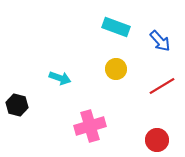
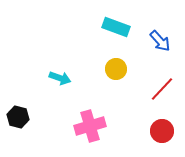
red line: moved 3 px down; rotated 16 degrees counterclockwise
black hexagon: moved 1 px right, 12 px down
red circle: moved 5 px right, 9 px up
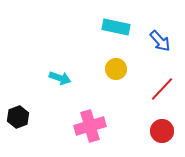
cyan rectangle: rotated 8 degrees counterclockwise
black hexagon: rotated 25 degrees clockwise
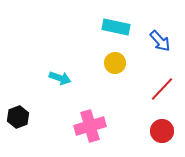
yellow circle: moved 1 px left, 6 px up
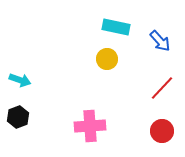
yellow circle: moved 8 px left, 4 px up
cyan arrow: moved 40 px left, 2 px down
red line: moved 1 px up
pink cross: rotated 12 degrees clockwise
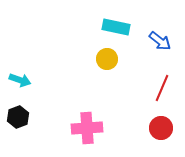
blue arrow: rotated 10 degrees counterclockwise
red line: rotated 20 degrees counterclockwise
pink cross: moved 3 px left, 2 px down
red circle: moved 1 px left, 3 px up
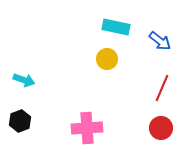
cyan arrow: moved 4 px right
black hexagon: moved 2 px right, 4 px down
